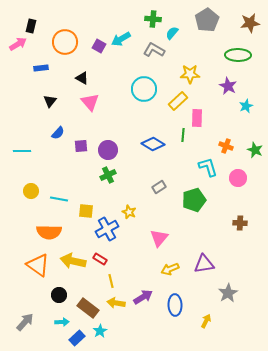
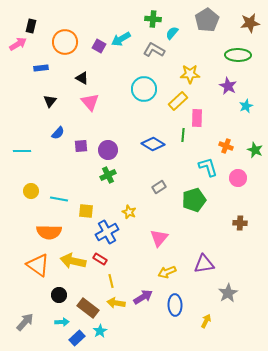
blue cross at (107, 229): moved 3 px down
yellow arrow at (170, 269): moved 3 px left, 3 px down
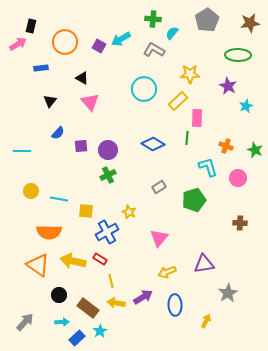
green line at (183, 135): moved 4 px right, 3 px down
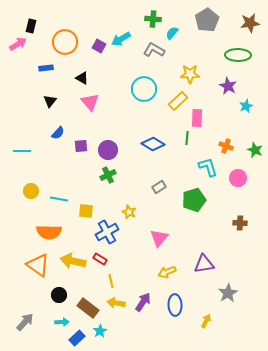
blue rectangle at (41, 68): moved 5 px right
purple arrow at (143, 297): moved 5 px down; rotated 24 degrees counterclockwise
